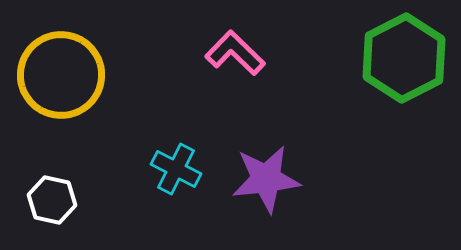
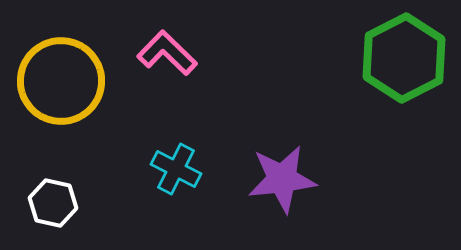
pink L-shape: moved 68 px left
yellow circle: moved 6 px down
purple star: moved 16 px right
white hexagon: moved 1 px right, 3 px down
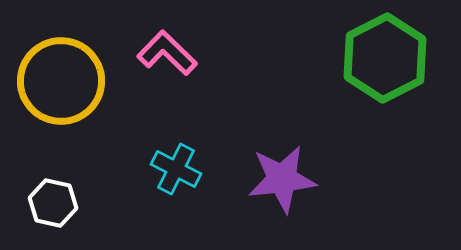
green hexagon: moved 19 px left
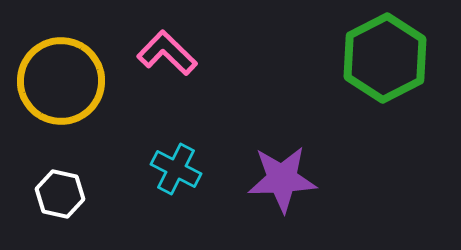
purple star: rotated 4 degrees clockwise
white hexagon: moved 7 px right, 9 px up
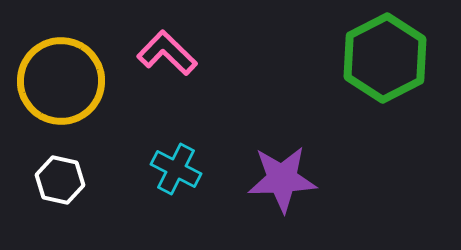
white hexagon: moved 14 px up
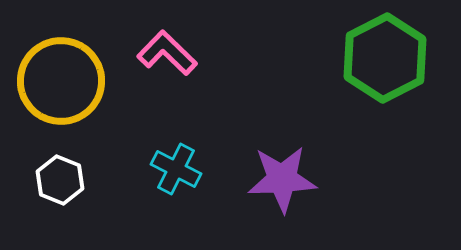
white hexagon: rotated 9 degrees clockwise
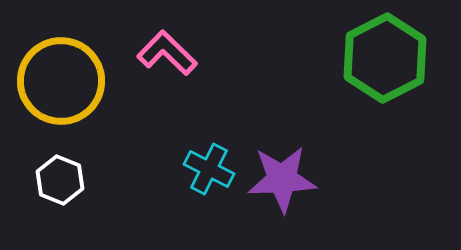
cyan cross: moved 33 px right
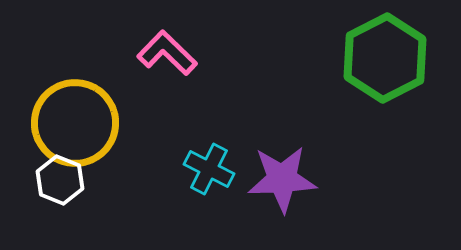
yellow circle: moved 14 px right, 42 px down
